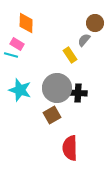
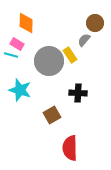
gray circle: moved 8 px left, 27 px up
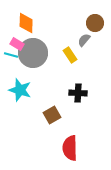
gray circle: moved 16 px left, 8 px up
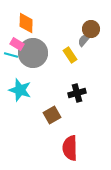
brown circle: moved 4 px left, 6 px down
black cross: moved 1 px left; rotated 18 degrees counterclockwise
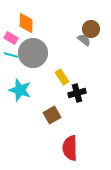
gray semicircle: rotated 88 degrees clockwise
pink rectangle: moved 6 px left, 6 px up
yellow rectangle: moved 8 px left, 22 px down
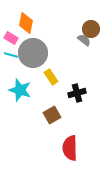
orange diamond: rotated 10 degrees clockwise
yellow rectangle: moved 11 px left
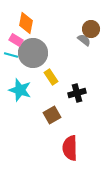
pink rectangle: moved 5 px right, 2 px down
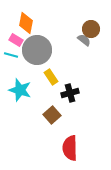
gray circle: moved 4 px right, 3 px up
black cross: moved 7 px left
brown square: rotated 12 degrees counterclockwise
